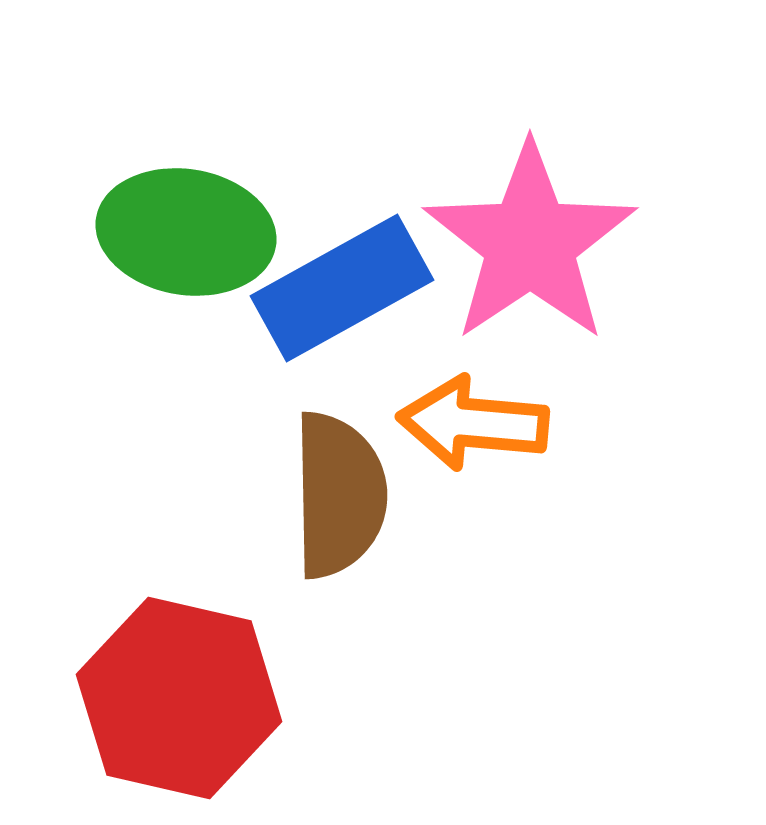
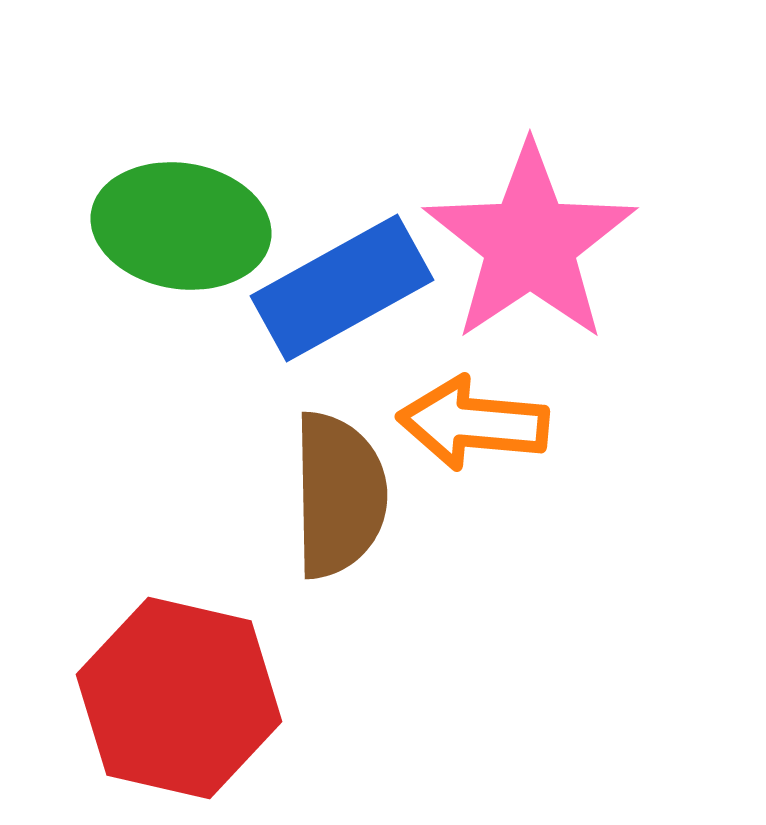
green ellipse: moved 5 px left, 6 px up
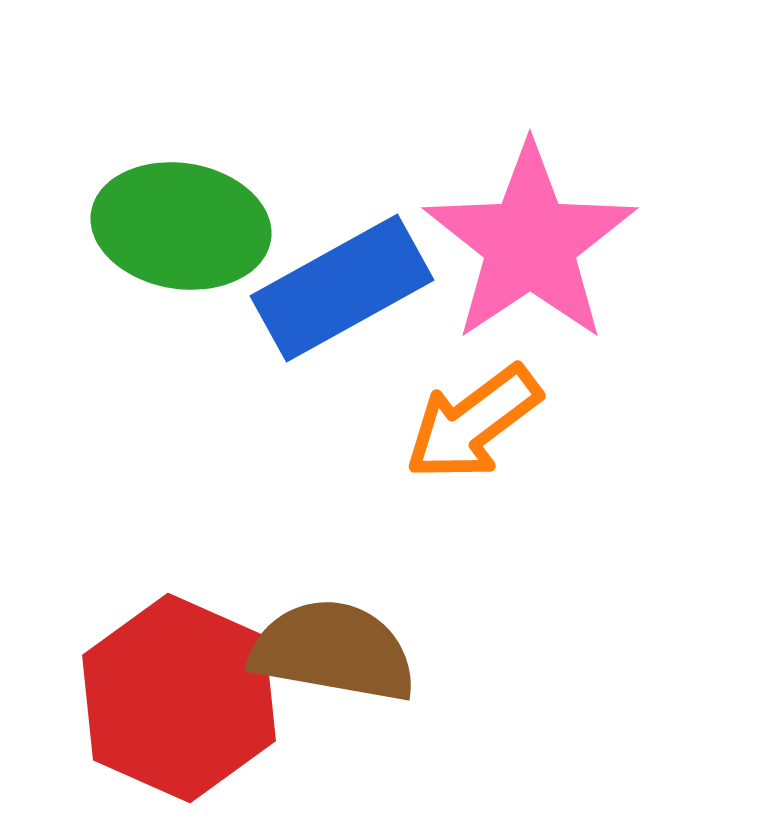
orange arrow: rotated 42 degrees counterclockwise
brown semicircle: moved 6 px left, 156 px down; rotated 79 degrees counterclockwise
red hexagon: rotated 11 degrees clockwise
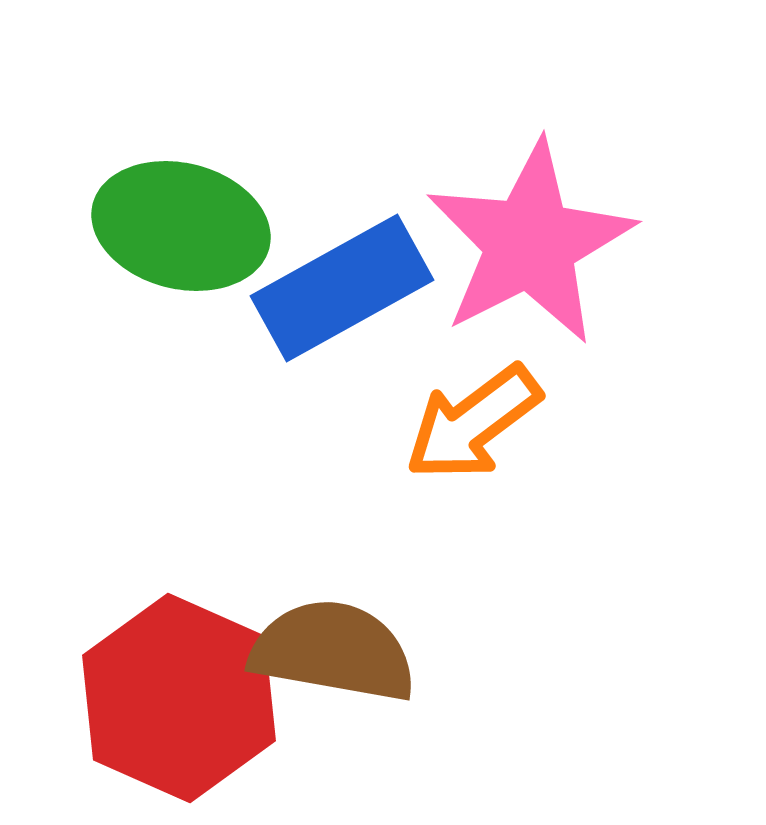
green ellipse: rotated 5 degrees clockwise
pink star: rotated 7 degrees clockwise
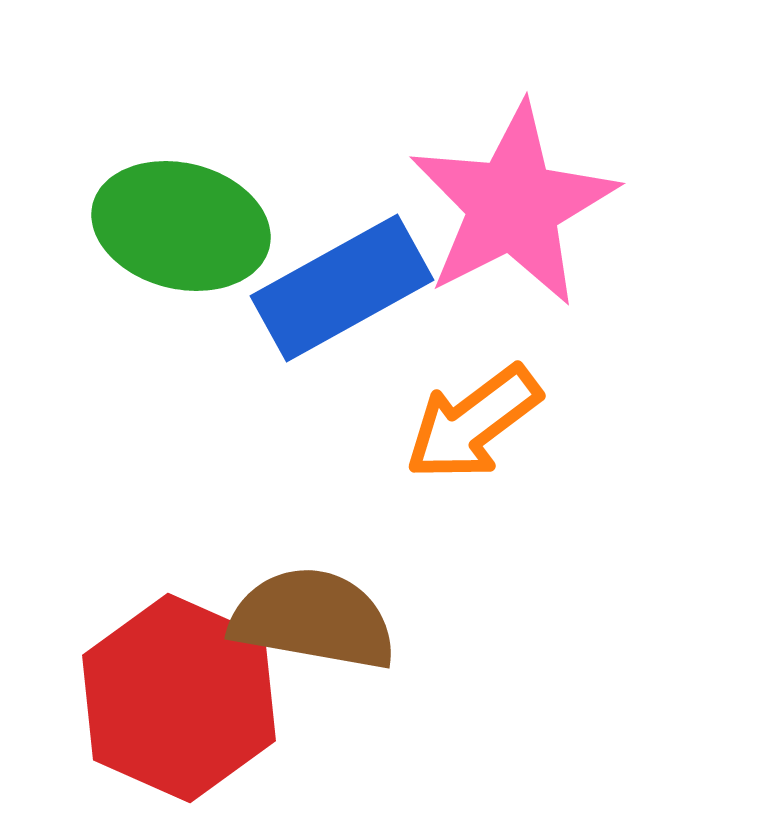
pink star: moved 17 px left, 38 px up
brown semicircle: moved 20 px left, 32 px up
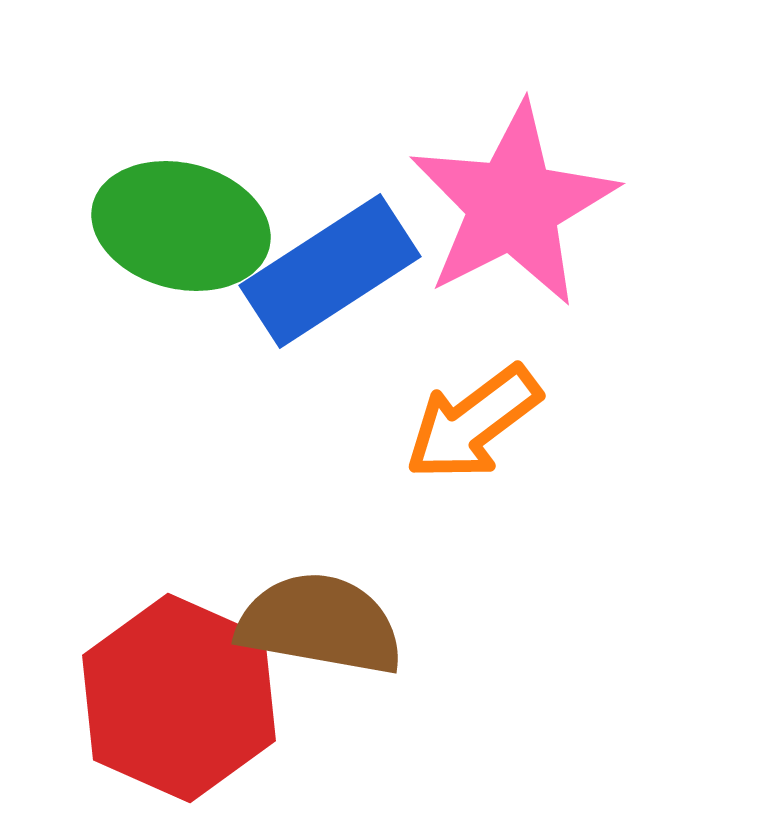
blue rectangle: moved 12 px left, 17 px up; rotated 4 degrees counterclockwise
brown semicircle: moved 7 px right, 5 px down
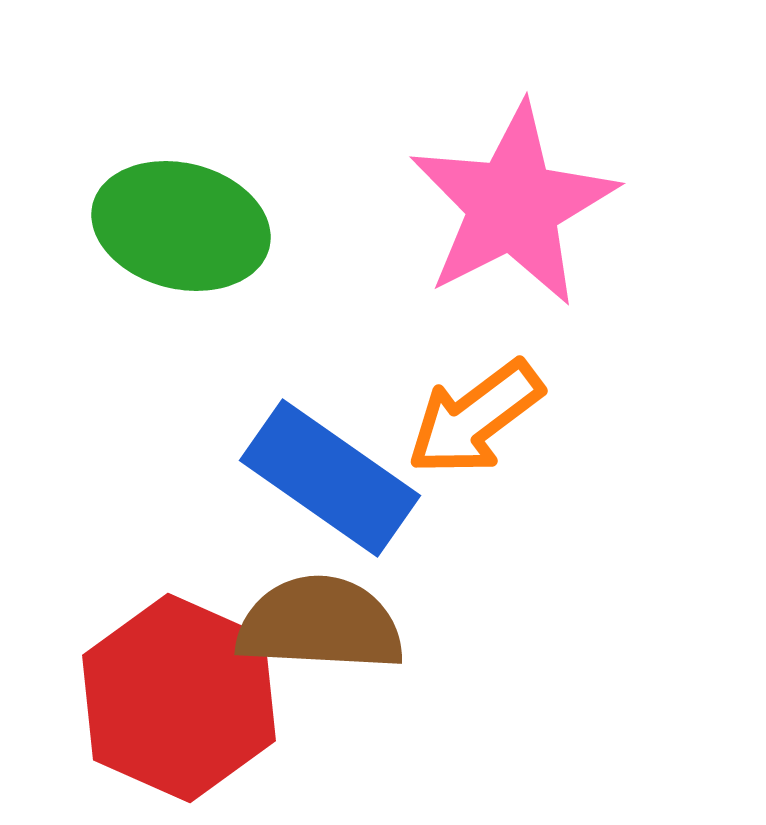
blue rectangle: moved 207 px down; rotated 68 degrees clockwise
orange arrow: moved 2 px right, 5 px up
brown semicircle: rotated 7 degrees counterclockwise
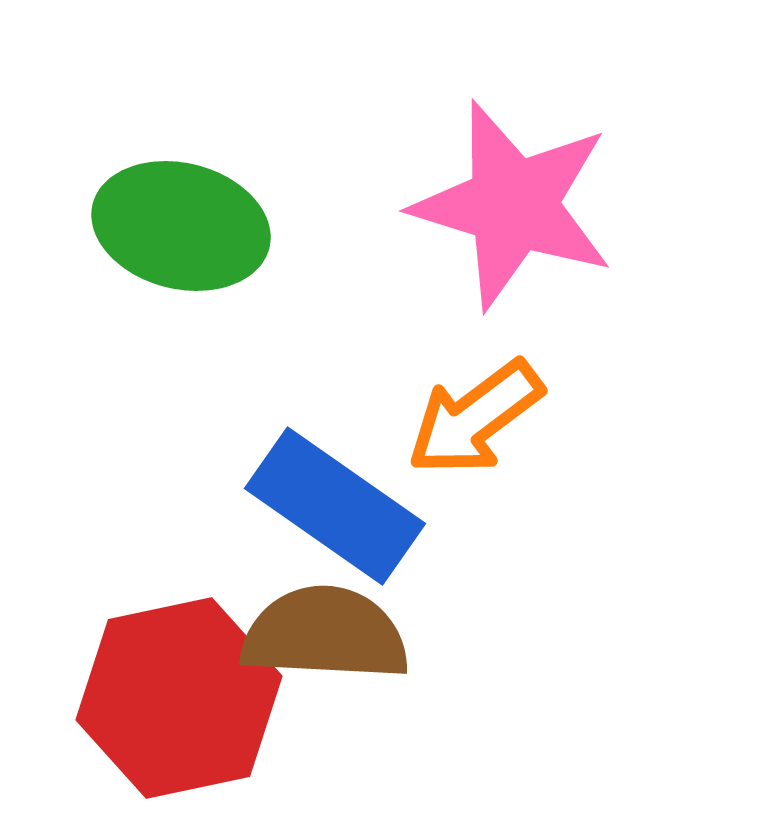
pink star: rotated 28 degrees counterclockwise
blue rectangle: moved 5 px right, 28 px down
brown semicircle: moved 5 px right, 10 px down
red hexagon: rotated 24 degrees clockwise
